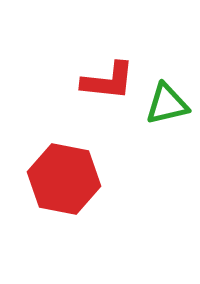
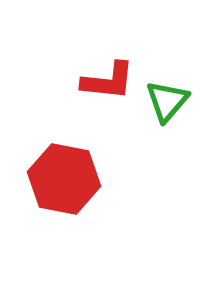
green triangle: moved 3 px up; rotated 36 degrees counterclockwise
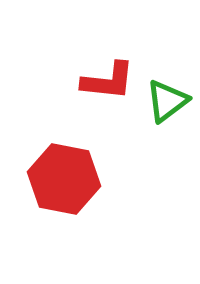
green triangle: rotated 12 degrees clockwise
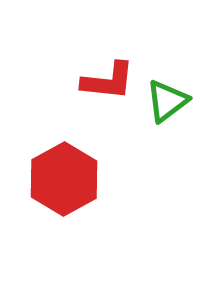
red hexagon: rotated 20 degrees clockwise
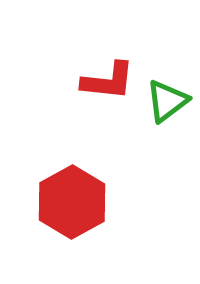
red hexagon: moved 8 px right, 23 px down
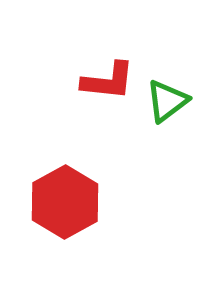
red hexagon: moved 7 px left
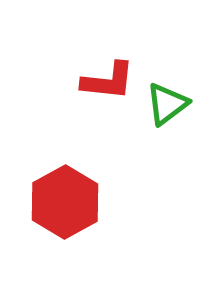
green triangle: moved 3 px down
